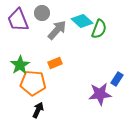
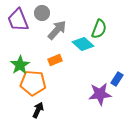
cyan diamond: moved 1 px right, 23 px down
orange rectangle: moved 3 px up
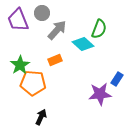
black arrow: moved 3 px right, 7 px down
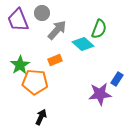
orange pentagon: moved 2 px right, 1 px up
